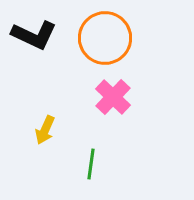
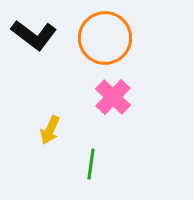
black L-shape: rotated 12 degrees clockwise
yellow arrow: moved 5 px right
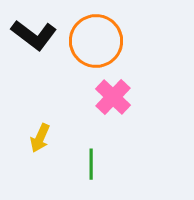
orange circle: moved 9 px left, 3 px down
yellow arrow: moved 10 px left, 8 px down
green line: rotated 8 degrees counterclockwise
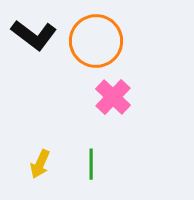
yellow arrow: moved 26 px down
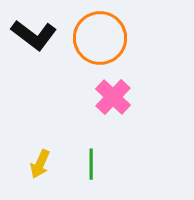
orange circle: moved 4 px right, 3 px up
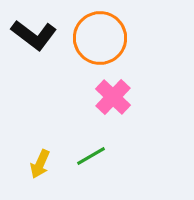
green line: moved 8 px up; rotated 60 degrees clockwise
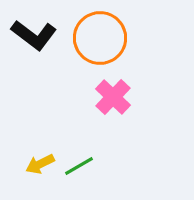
green line: moved 12 px left, 10 px down
yellow arrow: rotated 40 degrees clockwise
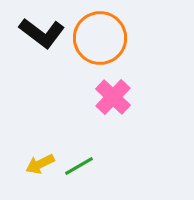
black L-shape: moved 8 px right, 2 px up
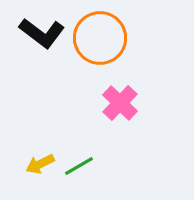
pink cross: moved 7 px right, 6 px down
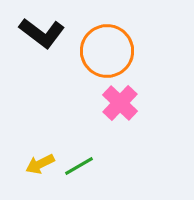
orange circle: moved 7 px right, 13 px down
